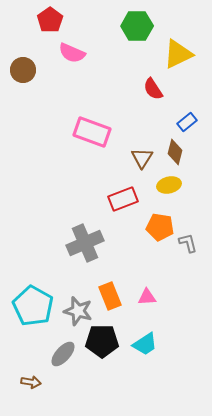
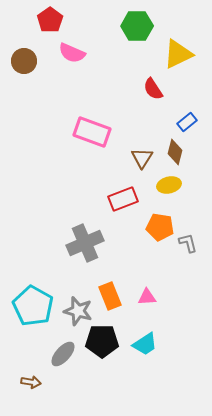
brown circle: moved 1 px right, 9 px up
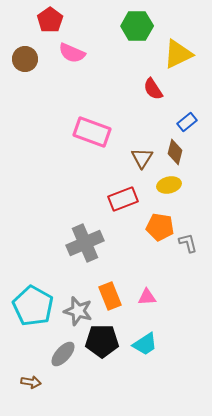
brown circle: moved 1 px right, 2 px up
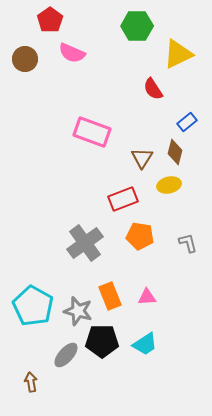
orange pentagon: moved 20 px left, 9 px down
gray cross: rotated 12 degrees counterclockwise
gray ellipse: moved 3 px right, 1 px down
brown arrow: rotated 108 degrees counterclockwise
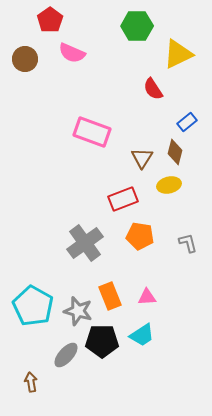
cyan trapezoid: moved 3 px left, 9 px up
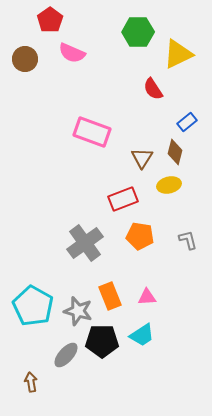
green hexagon: moved 1 px right, 6 px down
gray L-shape: moved 3 px up
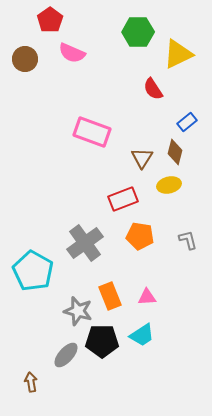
cyan pentagon: moved 35 px up
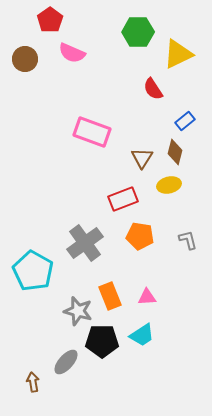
blue rectangle: moved 2 px left, 1 px up
gray ellipse: moved 7 px down
brown arrow: moved 2 px right
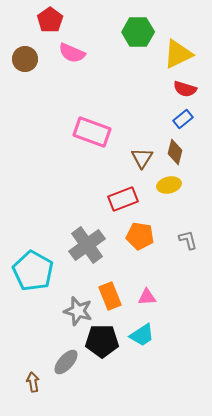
red semicircle: moved 32 px right; rotated 40 degrees counterclockwise
blue rectangle: moved 2 px left, 2 px up
gray cross: moved 2 px right, 2 px down
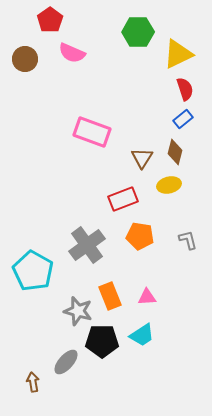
red semicircle: rotated 125 degrees counterclockwise
